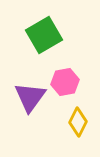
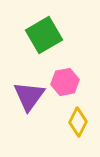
purple triangle: moved 1 px left, 1 px up
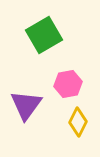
pink hexagon: moved 3 px right, 2 px down
purple triangle: moved 3 px left, 9 px down
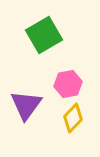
yellow diamond: moved 5 px left, 4 px up; rotated 16 degrees clockwise
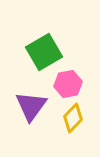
green square: moved 17 px down
purple triangle: moved 5 px right, 1 px down
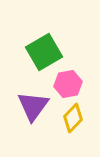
purple triangle: moved 2 px right
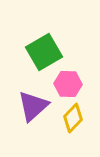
pink hexagon: rotated 12 degrees clockwise
purple triangle: rotated 12 degrees clockwise
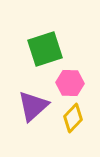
green square: moved 1 px right, 3 px up; rotated 12 degrees clockwise
pink hexagon: moved 2 px right, 1 px up
